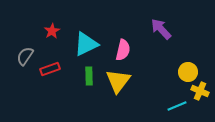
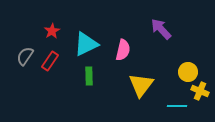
red rectangle: moved 8 px up; rotated 36 degrees counterclockwise
yellow triangle: moved 23 px right, 4 px down
cyan line: rotated 24 degrees clockwise
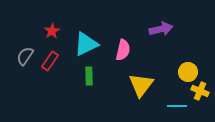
purple arrow: rotated 120 degrees clockwise
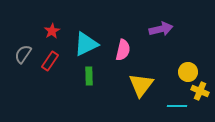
gray semicircle: moved 2 px left, 2 px up
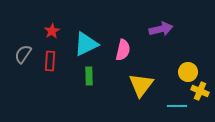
red rectangle: rotated 30 degrees counterclockwise
